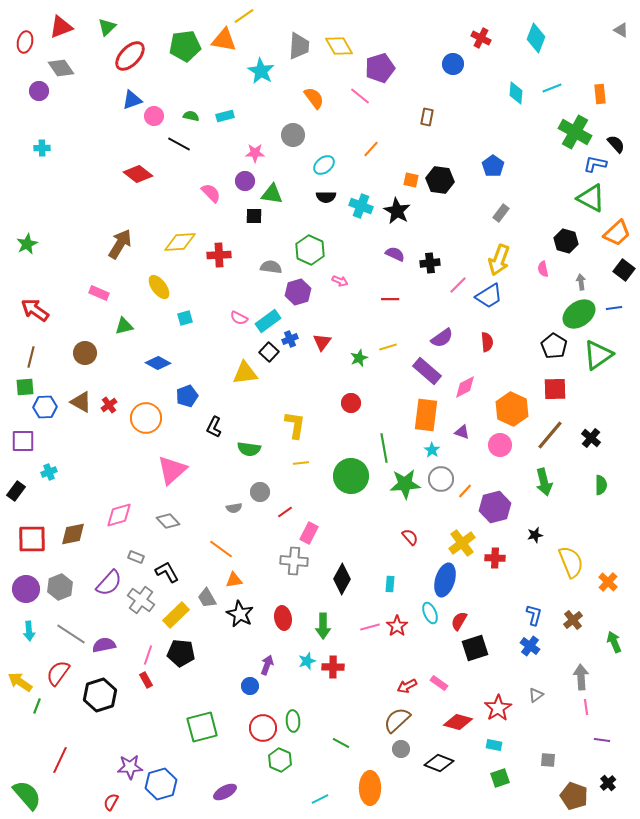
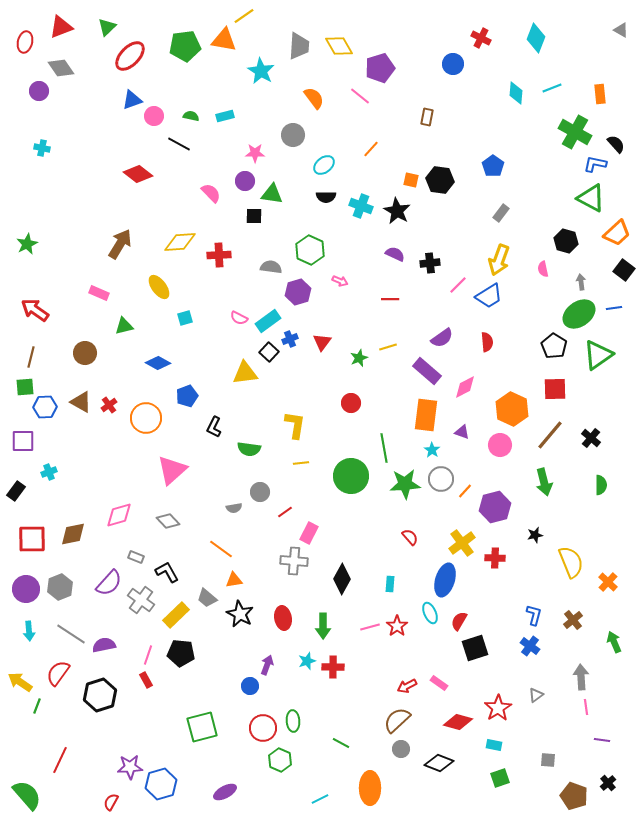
cyan cross at (42, 148): rotated 14 degrees clockwise
gray trapezoid at (207, 598): rotated 20 degrees counterclockwise
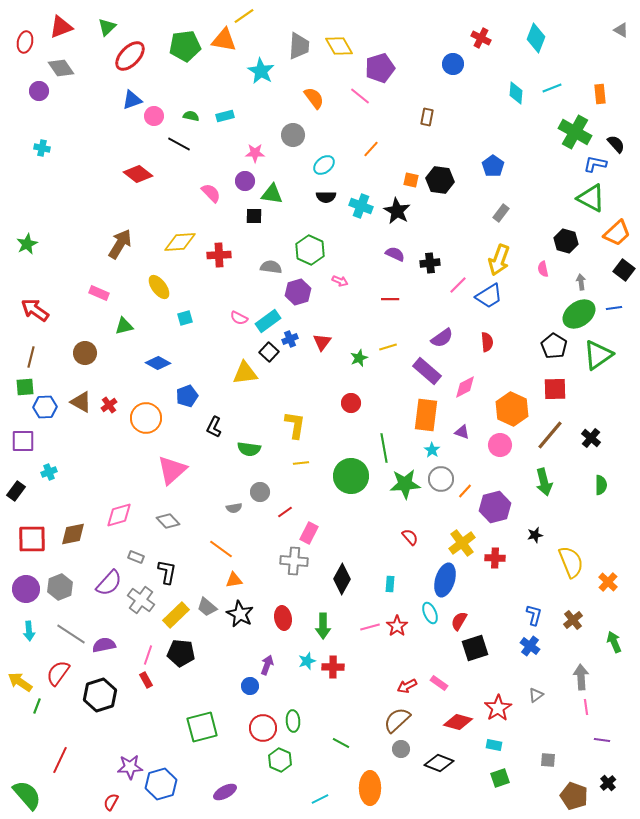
black L-shape at (167, 572): rotated 40 degrees clockwise
gray trapezoid at (207, 598): moved 9 px down
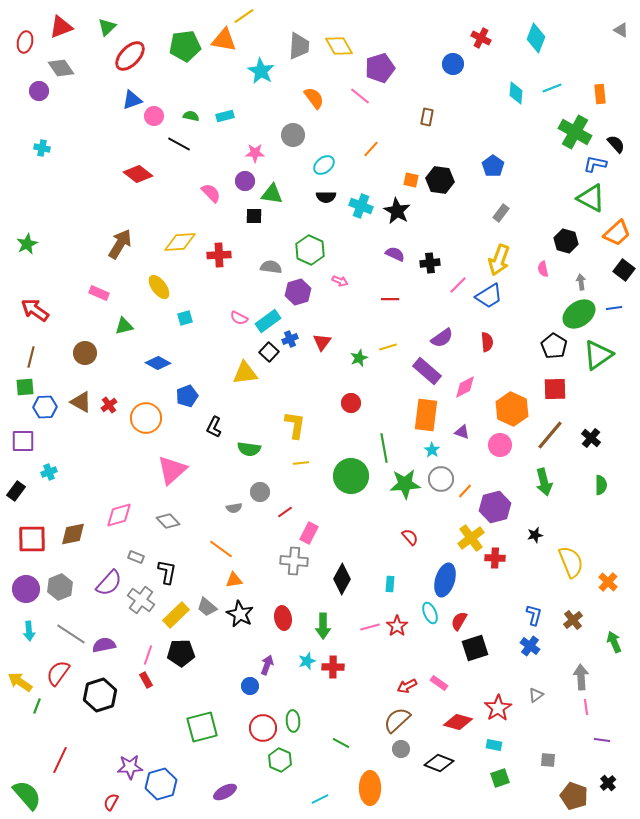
yellow cross at (462, 543): moved 9 px right, 5 px up
black pentagon at (181, 653): rotated 8 degrees counterclockwise
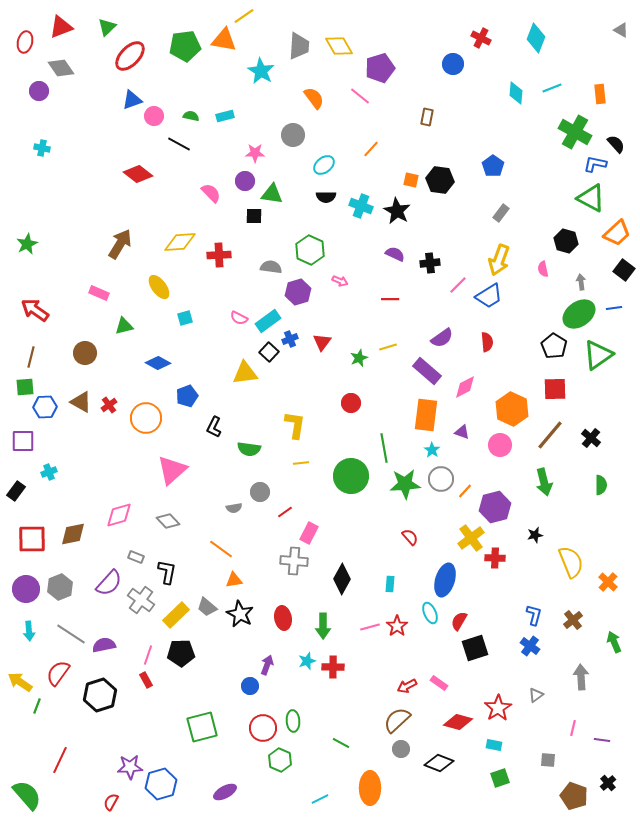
pink line at (586, 707): moved 13 px left, 21 px down; rotated 21 degrees clockwise
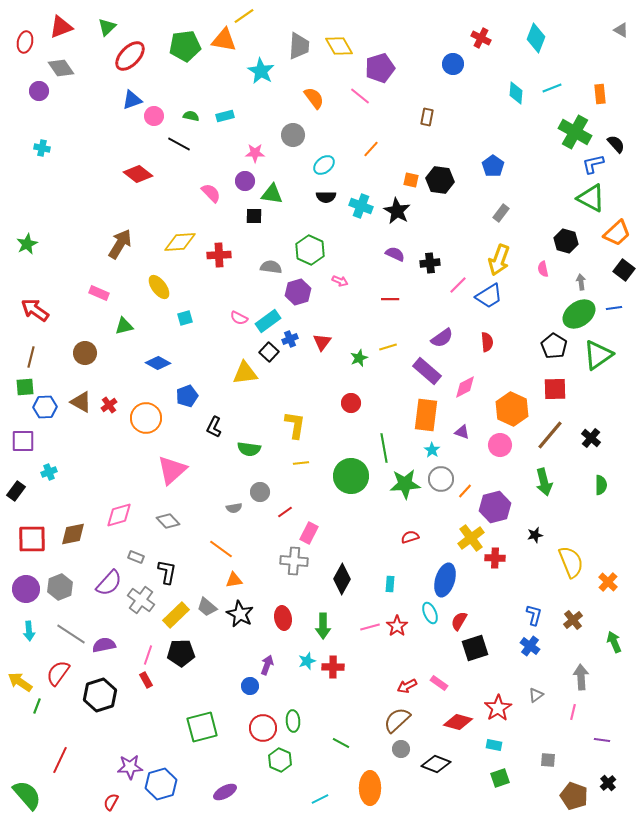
blue L-shape at (595, 164): moved 2 px left; rotated 25 degrees counterclockwise
red semicircle at (410, 537): rotated 66 degrees counterclockwise
pink line at (573, 728): moved 16 px up
black diamond at (439, 763): moved 3 px left, 1 px down
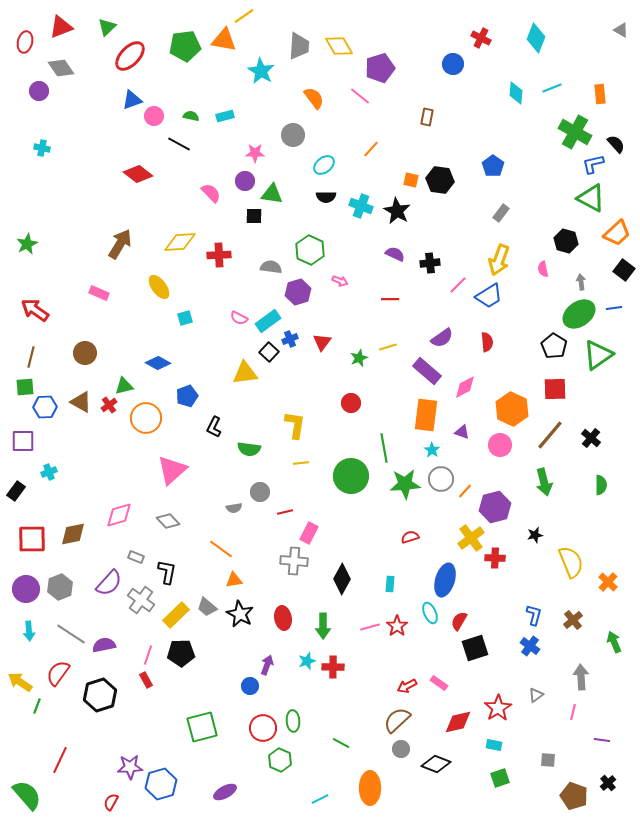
green triangle at (124, 326): moved 60 px down
red line at (285, 512): rotated 21 degrees clockwise
red diamond at (458, 722): rotated 28 degrees counterclockwise
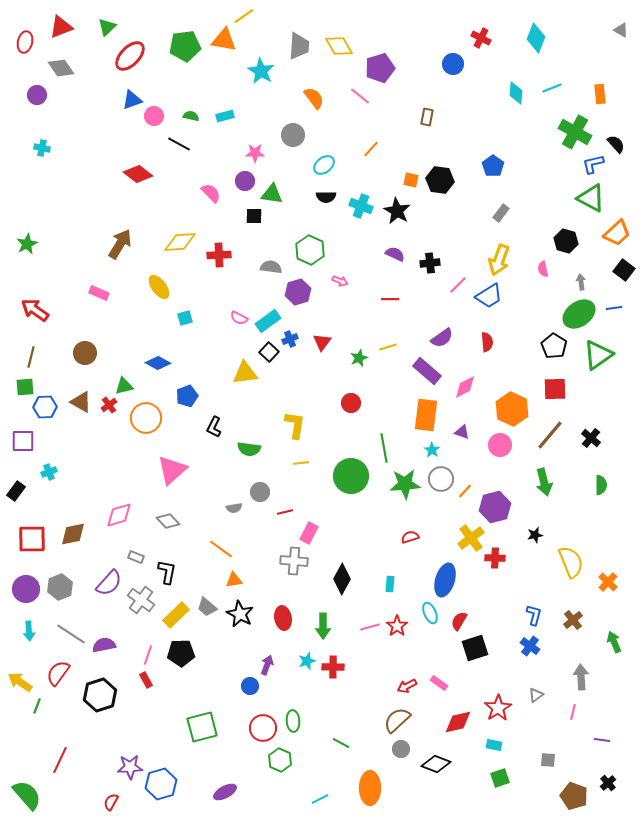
purple circle at (39, 91): moved 2 px left, 4 px down
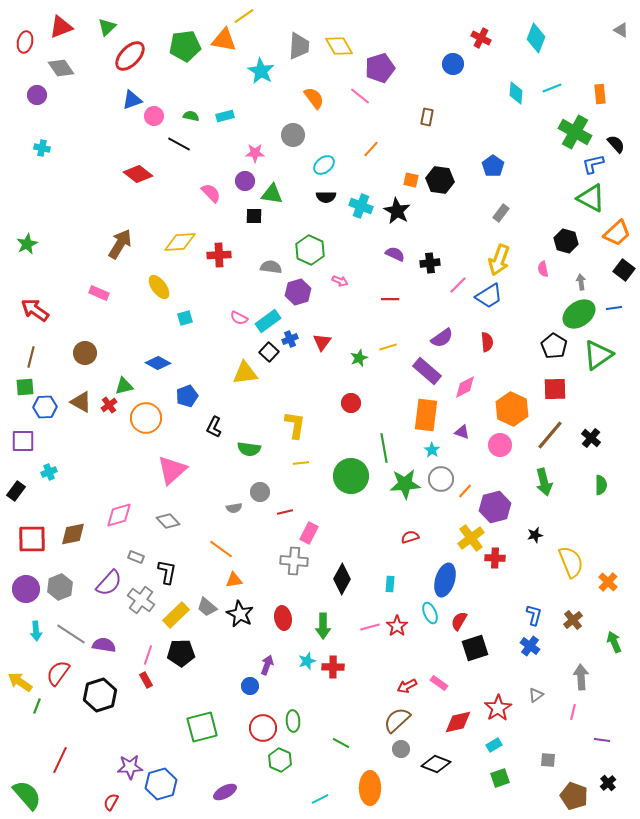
cyan arrow at (29, 631): moved 7 px right
purple semicircle at (104, 645): rotated 20 degrees clockwise
cyan rectangle at (494, 745): rotated 42 degrees counterclockwise
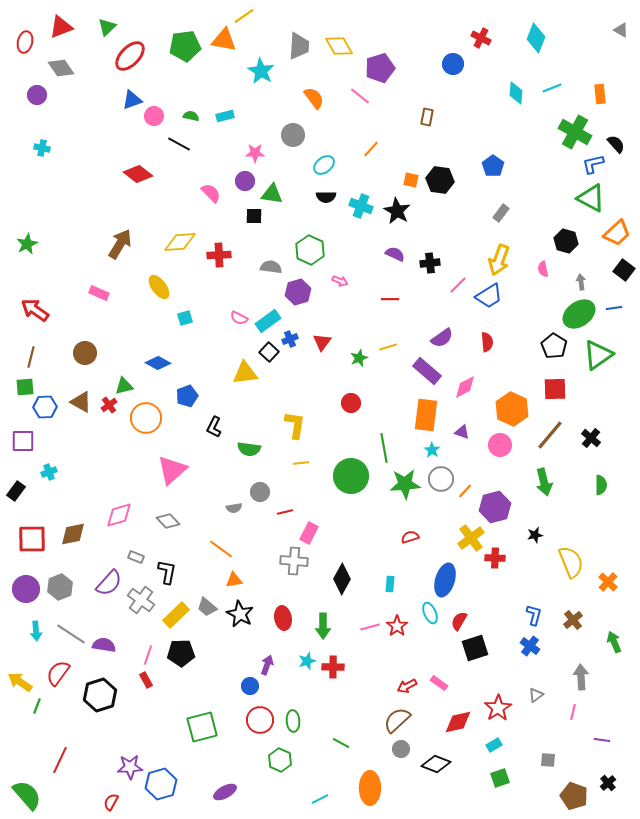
red circle at (263, 728): moved 3 px left, 8 px up
